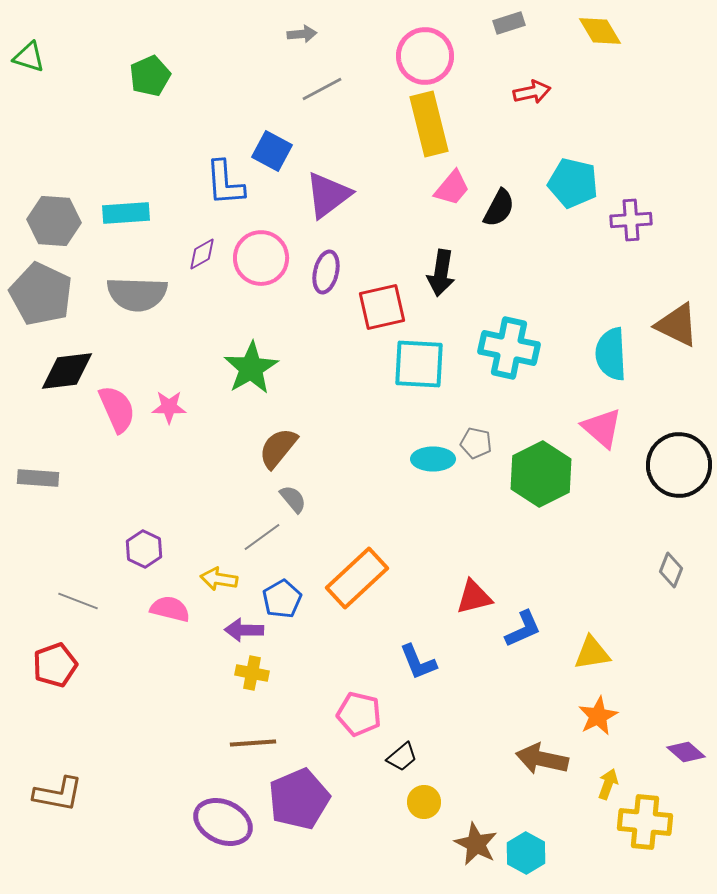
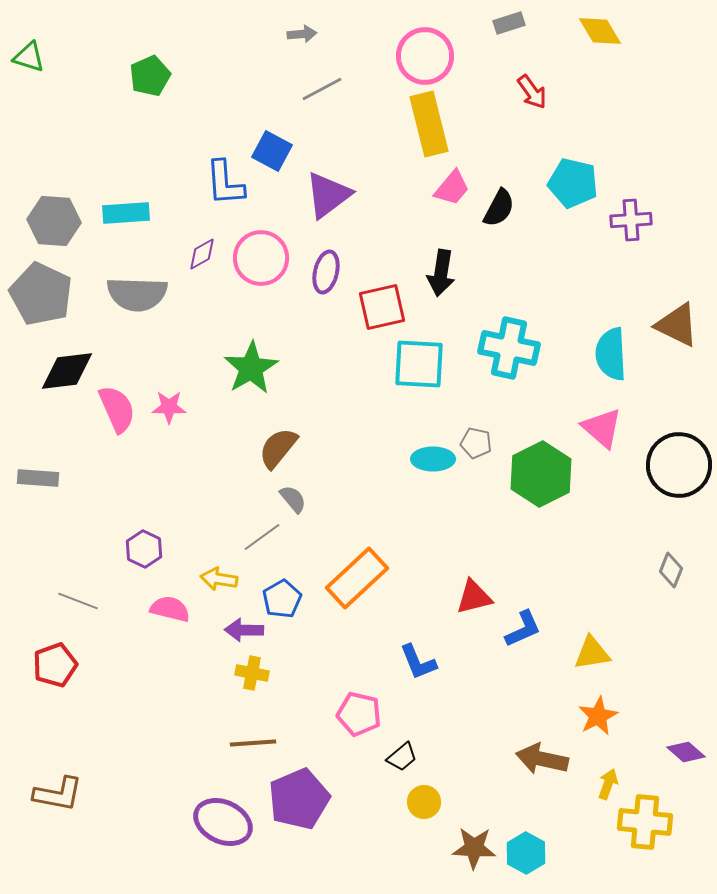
red arrow at (532, 92): rotated 66 degrees clockwise
brown star at (476, 844): moved 2 px left, 4 px down; rotated 24 degrees counterclockwise
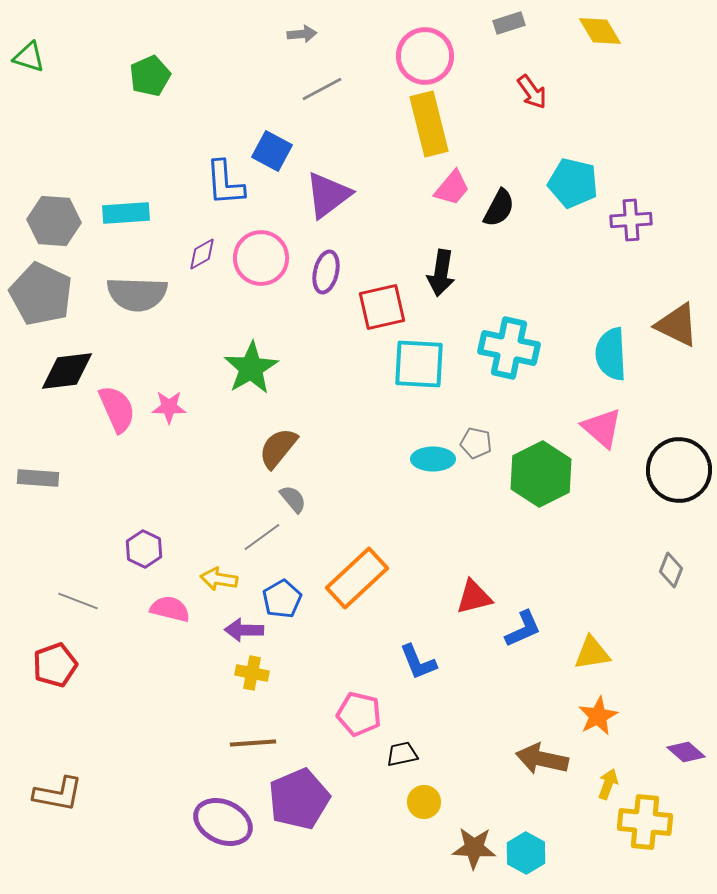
black circle at (679, 465): moved 5 px down
black trapezoid at (402, 757): moved 3 px up; rotated 152 degrees counterclockwise
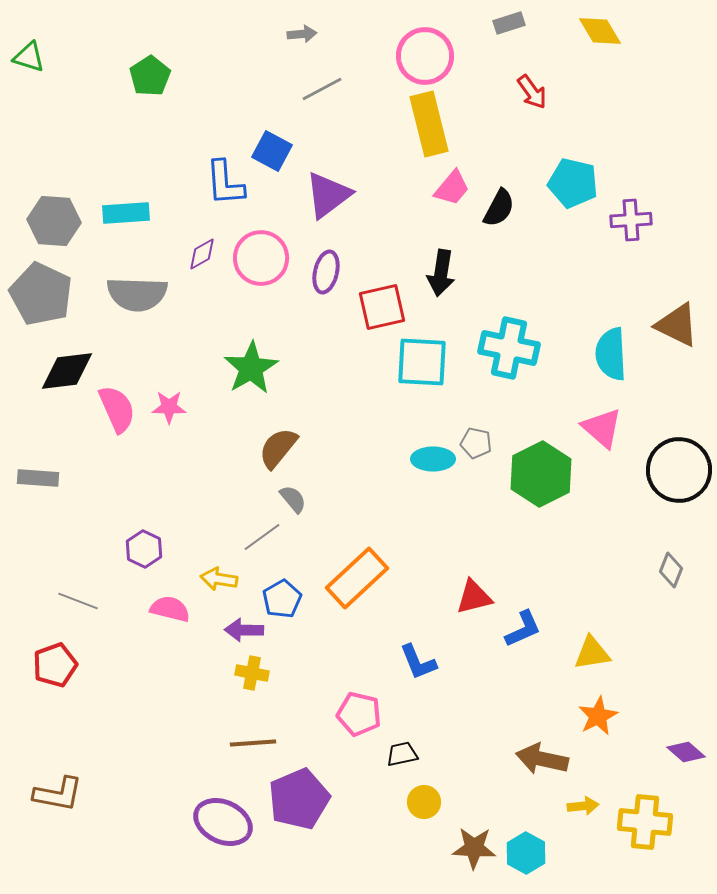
green pentagon at (150, 76): rotated 9 degrees counterclockwise
cyan square at (419, 364): moved 3 px right, 2 px up
yellow arrow at (608, 784): moved 25 px left, 22 px down; rotated 64 degrees clockwise
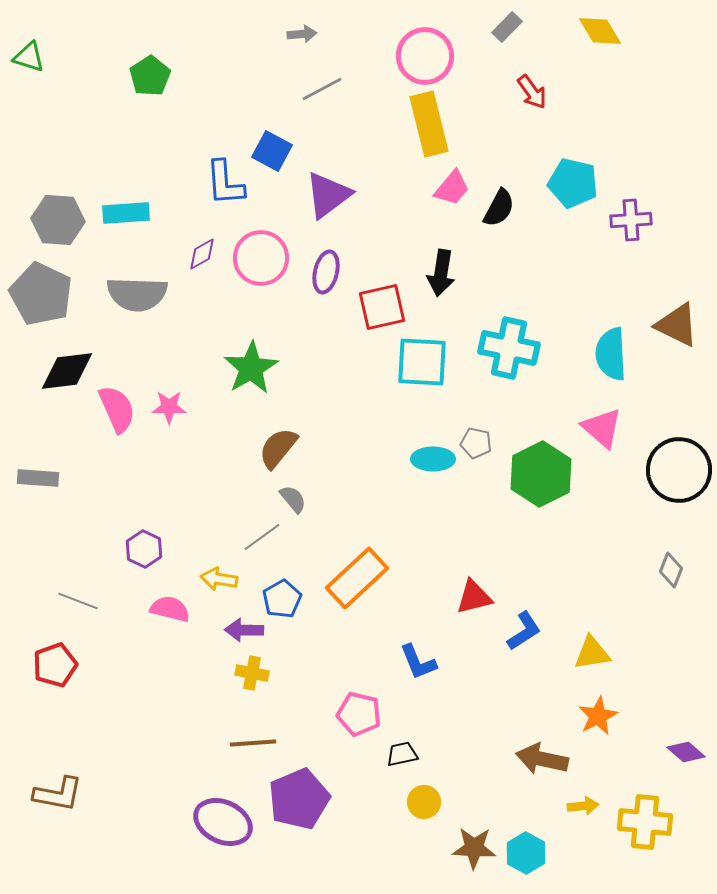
gray rectangle at (509, 23): moved 2 px left, 4 px down; rotated 28 degrees counterclockwise
gray hexagon at (54, 221): moved 4 px right, 1 px up
blue L-shape at (523, 629): moved 1 px right, 2 px down; rotated 9 degrees counterclockwise
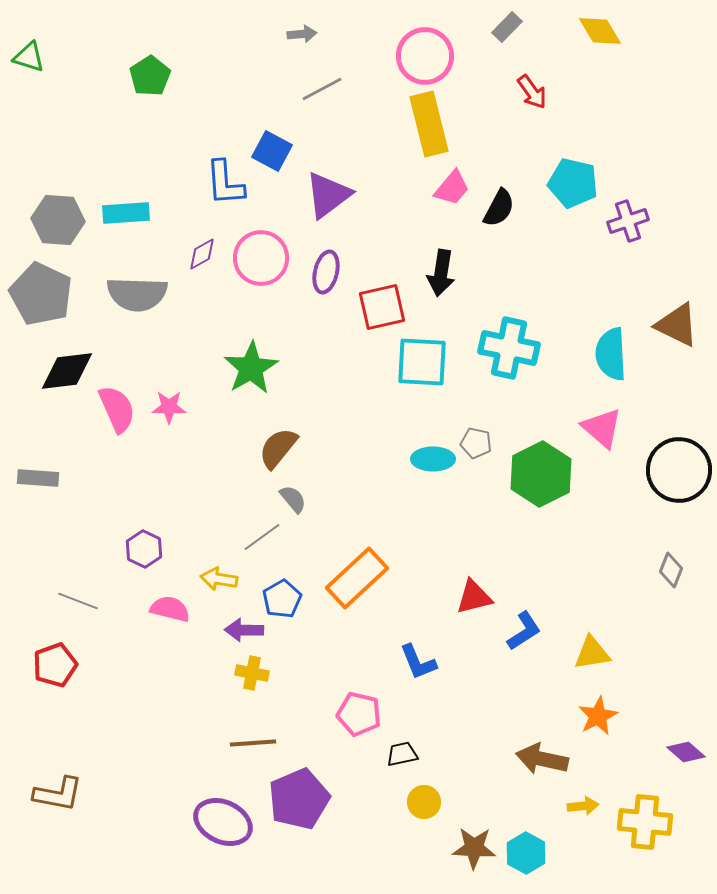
purple cross at (631, 220): moved 3 px left, 1 px down; rotated 15 degrees counterclockwise
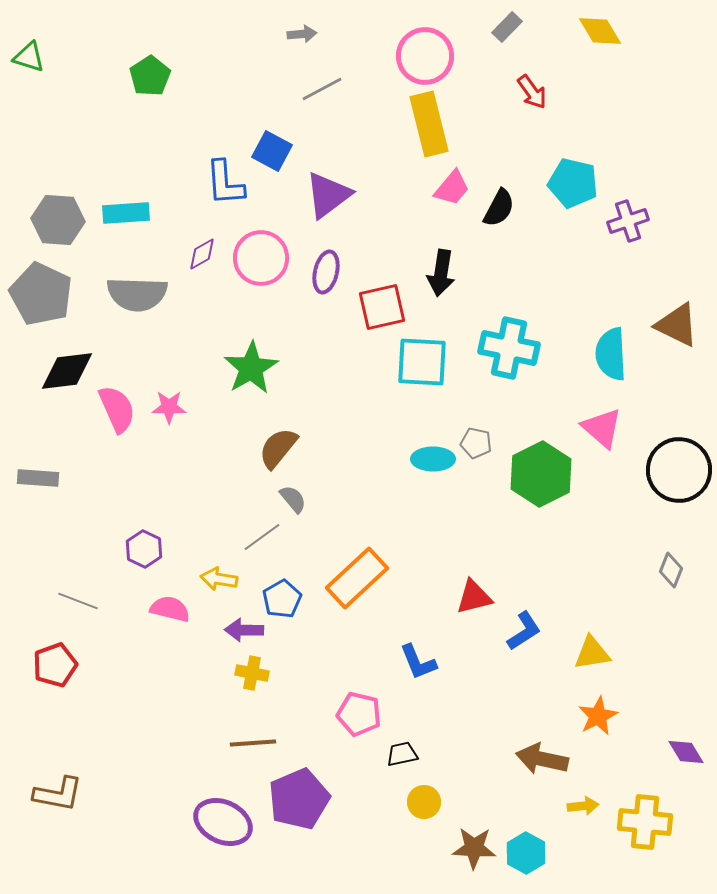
purple diamond at (686, 752): rotated 18 degrees clockwise
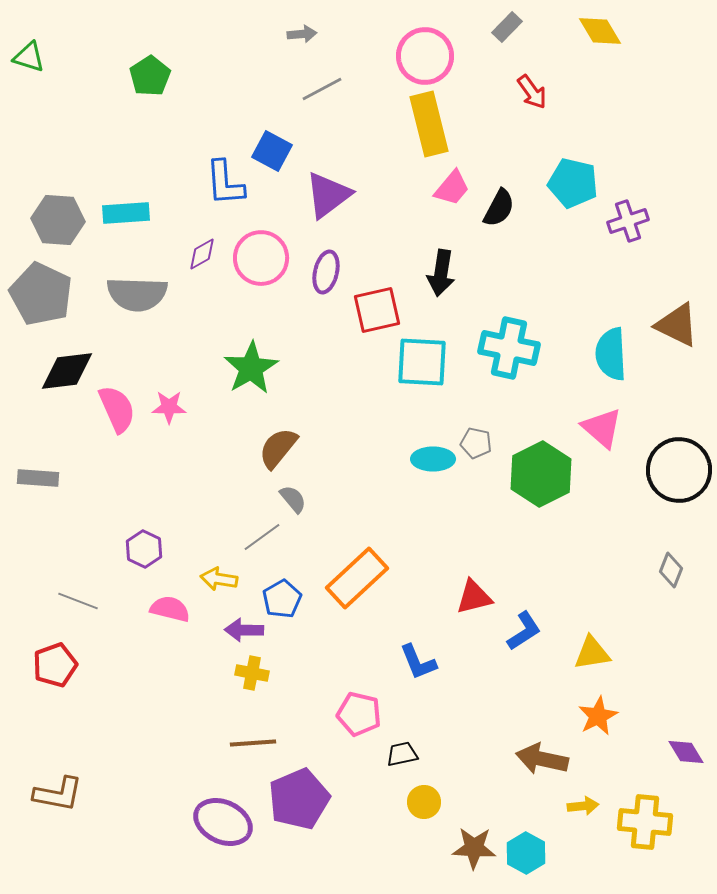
red square at (382, 307): moved 5 px left, 3 px down
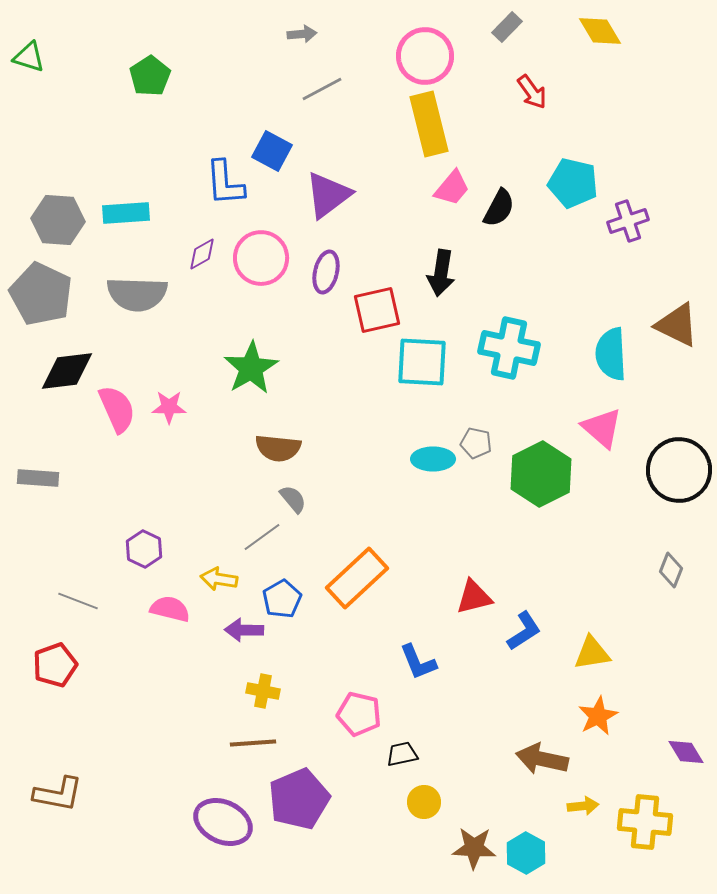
brown semicircle at (278, 448): rotated 123 degrees counterclockwise
yellow cross at (252, 673): moved 11 px right, 18 px down
